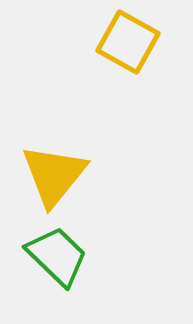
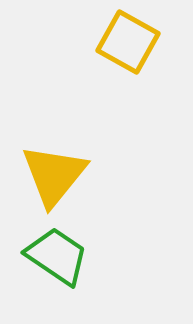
green trapezoid: rotated 10 degrees counterclockwise
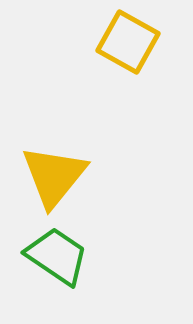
yellow triangle: moved 1 px down
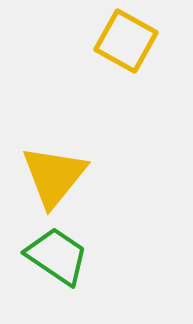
yellow square: moved 2 px left, 1 px up
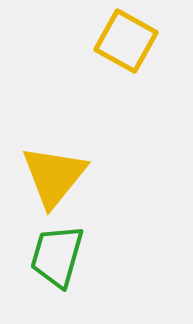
green trapezoid: rotated 108 degrees counterclockwise
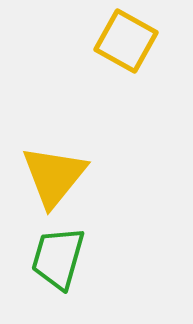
green trapezoid: moved 1 px right, 2 px down
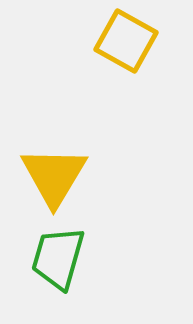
yellow triangle: rotated 8 degrees counterclockwise
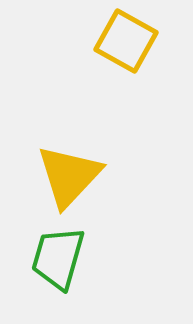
yellow triangle: moved 15 px right; rotated 12 degrees clockwise
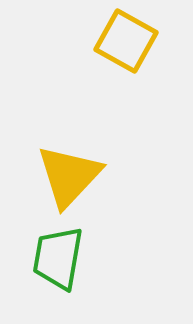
green trapezoid: rotated 6 degrees counterclockwise
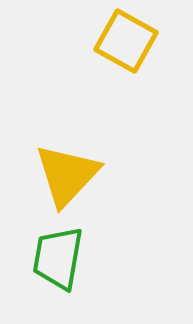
yellow triangle: moved 2 px left, 1 px up
